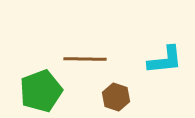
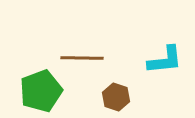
brown line: moved 3 px left, 1 px up
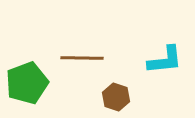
green pentagon: moved 14 px left, 8 px up
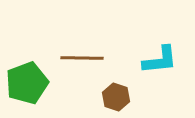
cyan L-shape: moved 5 px left
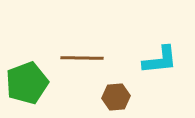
brown hexagon: rotated 24 degrees counterclockwise
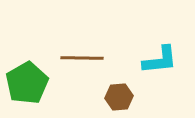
green pentagon: rotated 9 degrees counterclockwise
brown hexagon: moved 3 px right
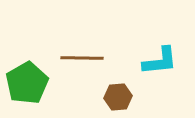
cyan L-shape: moved 1 px down
brown hexagon: moved 1 px left
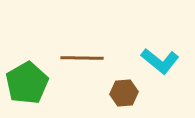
cyan L-shape: rotated 45 degrees clockwise
brown hexagon: moved 6 px right, 4 px up
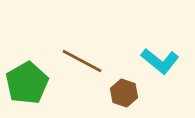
brown line: moved 3 px down; rotated 27 degrees clockwise
brown hexagon: rotated 24 degrees clockwise
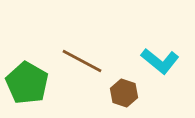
green pentagon: rotated 12 degrees counterclockwise
